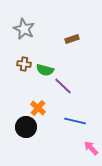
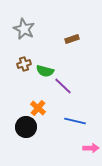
brown cross: rotated 24 degrees counterclockwise
green semicircle: moved 1 px down
pink arrow: rotated 133 degrees clockwise
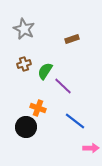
green semicircle: rotated 108 degrees clockwise
orange cross: rotated 21 degrees counterclockwise
blue line: rotated 25 degrees clockwise
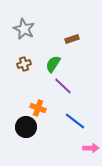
green semicircle: moved 8 px right, 7 px up
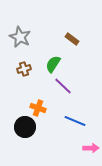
gray star: moved 4 px left, 8 px down
brown rectangle: rotated 56 degrees clockwise
brown cross: moved 5 px down
blue line: rotated 15 degrees counterclockwise
black circle: moved 1 px left
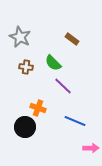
green semicircle: moved 1 px up; rotated 78 degrees counterclockwise
brown cross: moved 2 px right, 2 px up; rotated 24 degrees clockwise
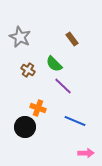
brown rectangle: rotated 16 degrees clockwise
green semicircle: moved 1 px right, 1 px down
brown cross: moved 2 px right, 3 px down; rotated 24 degrees clockwise
pink arrow: moved 5 px left, 5 px down
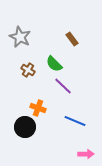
pink arrow: moved 1 px down
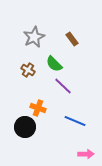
gray star: moved 14 px right; rotated 20 degrees clockwise
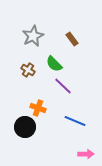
gray star: moved 1 px left, 1 px up
